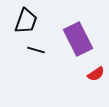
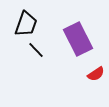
black trapezoid: moved 3 px down
black line: rotated 30 degrees clockwise
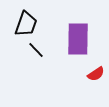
purple rectangle: rotated 28 degrees clockwise
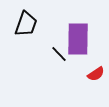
black line: moved 23 px right, 4 px down
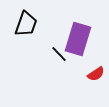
purple rectangle: rotated 16 degrees clockwise
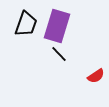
purple rectangle: moved 21 px left, 13 px up
red semicircle: moved 2 px down
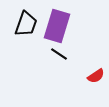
black line: rotated 12 degrees counterclockwise
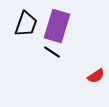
black line: moved 7 px left, 2 px up
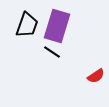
black trapezoid: moved 1 px right, 1 px down
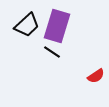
black trapezoid: rotated 28 degrees clockwise
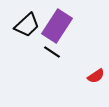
purple rectangle: rotated 16 degrees clockwise
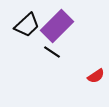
purple rectangle: rotated 12 degrees clockwise
